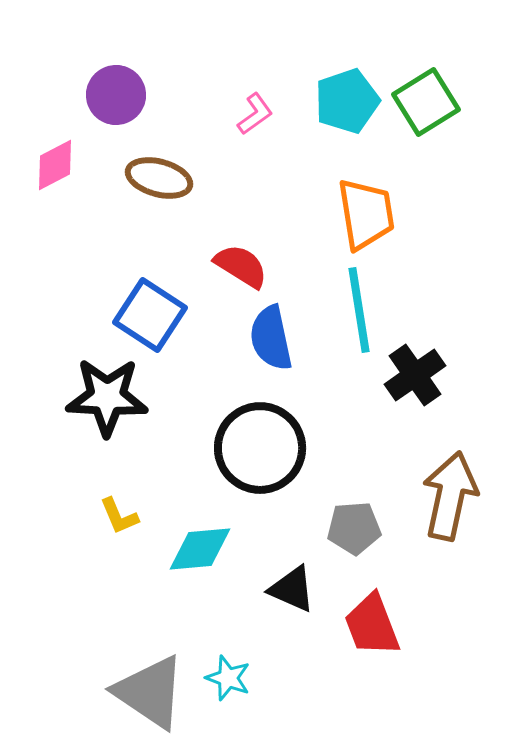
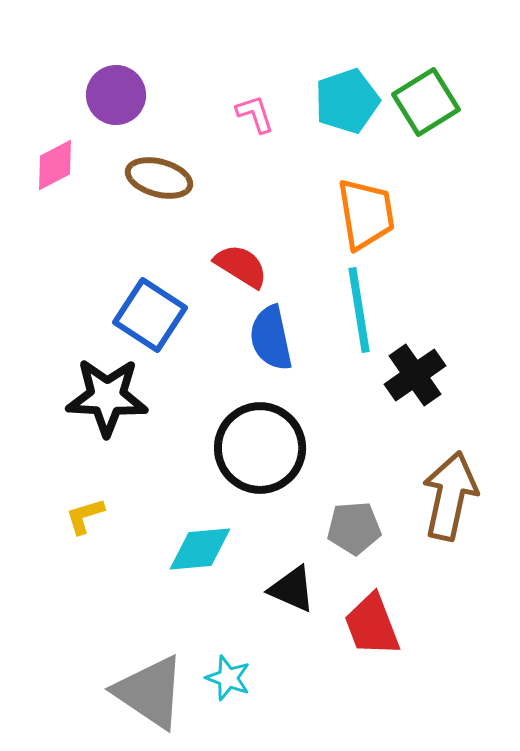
pink L-shape: rotated 72 degrees counterclockwise
yellow L-shape: moved 34 px left; rotated 96 degrees clockwise
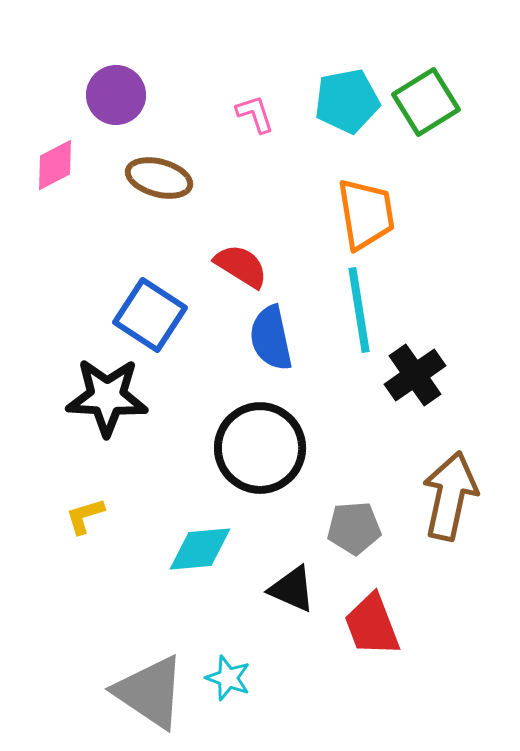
cyan pentagon: rotated 8 degrees clockwise
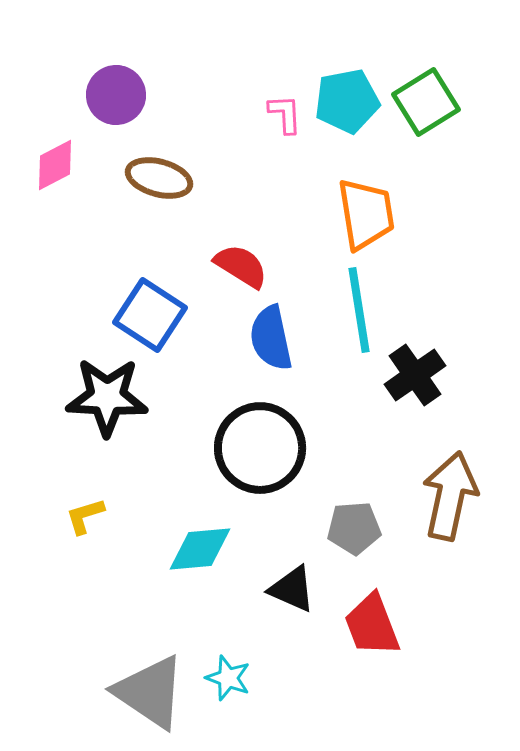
pink L-shape: moved 30 px right; rotated 15 degrees clockwise
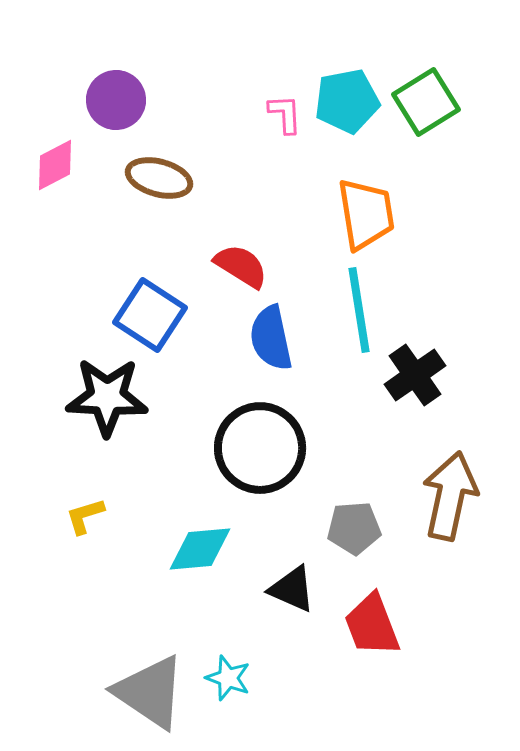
purple circle: moved 5 px down
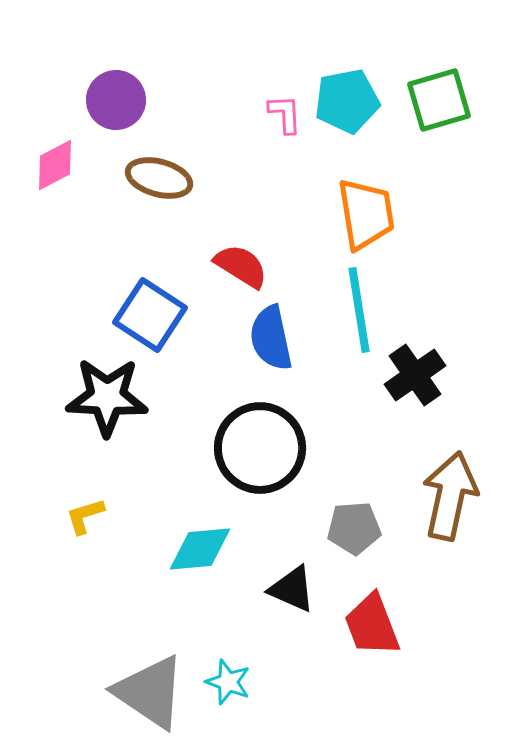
green square: moved 13 px right, 2 px up; rotated 16 degrees clockwise
cyan star: moved 4 px down
